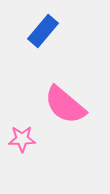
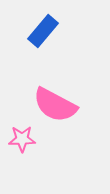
pink semicircle: moved 10 px left; rotated 12 degrees counterclockwise
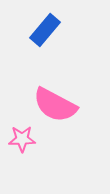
blue rectangle: moved 2 px right, 1 px up
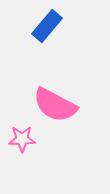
blue rectangle: moved 2 px right, 4 px up
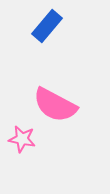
pink star: rotated 12 degrees clockwise
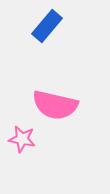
pink semicircle: rotated 15 degrees counterclockwise
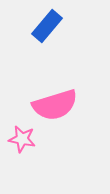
pink semicircle: rotated 30 degrees counterclockwise
